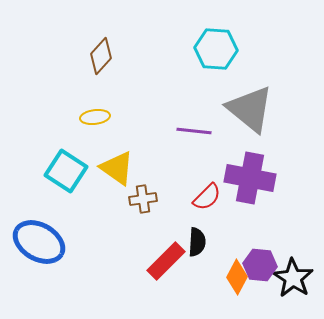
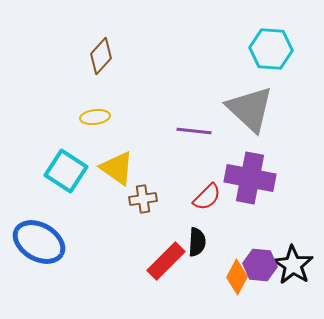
cyan hexagon: moved 55 px right
gray triangle: rotated 4 degrees clockwise
black star: moved 13 px up
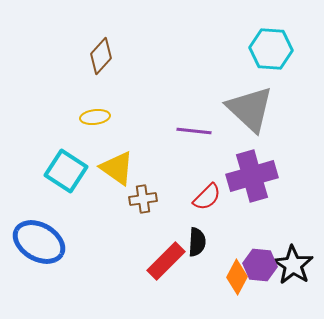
purple cross: moved 2 px right, 2 px up; rotated 27 degrees counterclockwise
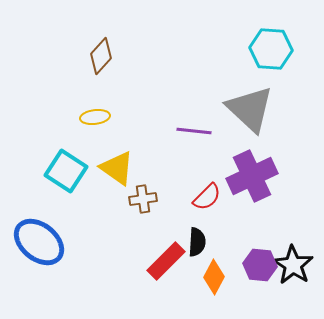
purple cross: rotated 9 degrees counterclockwise
blue ellipse: rotated 9 degrees clockwise
orange diamond: moved 23 px left
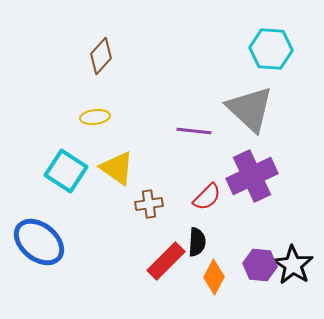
brown cross: moved 6 px right, 5 px down
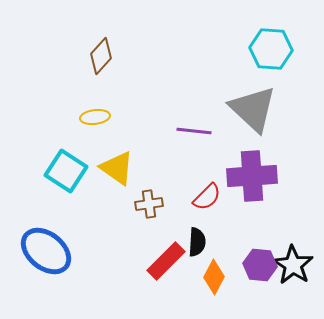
gray triangle: moved 3 px right
purple cross: rotated 21 degrees clockwise
blue ellipse: moved 7 px right, 9 px down
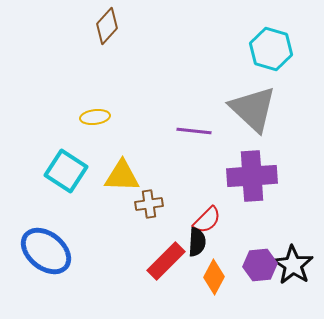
cyan hexagon: rotated 12 degrees clockwise
brown diamond: moved 6 px right, 30 px up
yellow triangle: moved 5 px right, 8 px down; rotated 33 degrees counterclockwise
red semicircle: moved 23 px down
purple hexagon: rotated 12 degrees counterclockwise
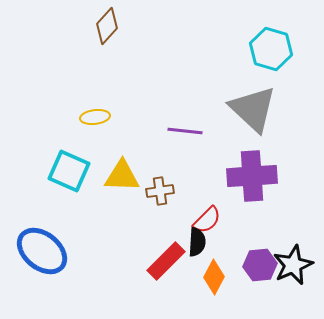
purple line: moved 9 px left
cyan square: moved 3 px right; rotated 9 degrees counterclockwise
brown cross: moved 11 px right, 13 px up
blue ellipse: moved 4 px left
black star: rotated 15 degrees clockwise
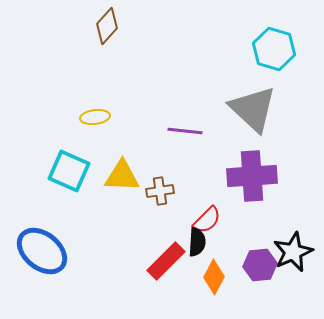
cyan hexagon: moved 3 px right
black star: moved 13 px up
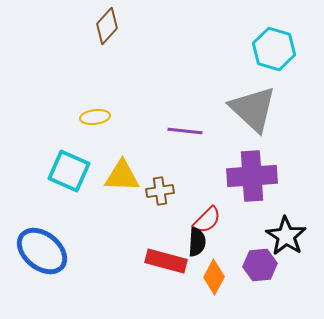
black star: moved 7 px left, 16 px up; rotated 15 degrees counterclockwise
red rectangle: rotated 60 degrees clockwise
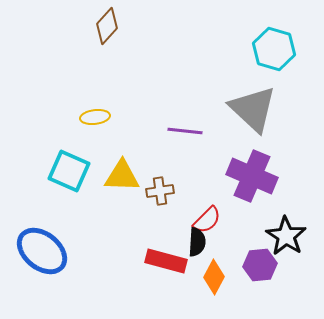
purple cross: rotated 27 degrees clockwise
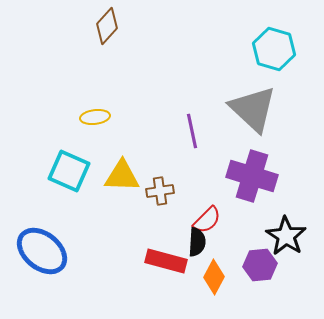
purple line: moved 7 px right; rotated 72 degrees clockwise
purple cross: rotated 6 degrees counterclockwise
